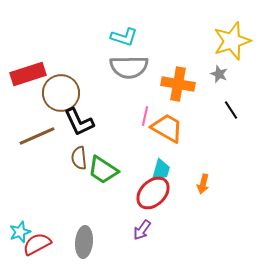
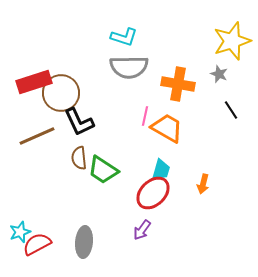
red rectangle: moved 6 px right, 8 px down
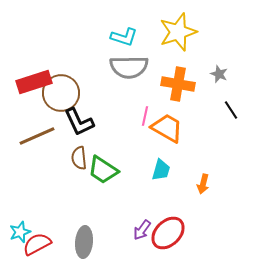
yellow star: moved 54 px left, 9 px up
red ellipse: moved 15 px right, 40 px down
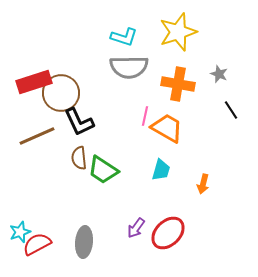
purple arrow: moved 6 px left, 2 px up
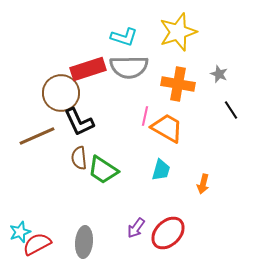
red rectangle: moved 54 px right, 13 px up
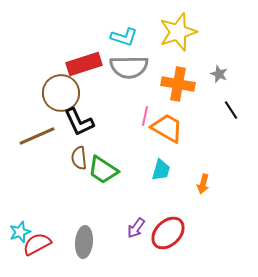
red rectangle: moved 4 px left, 5 px up
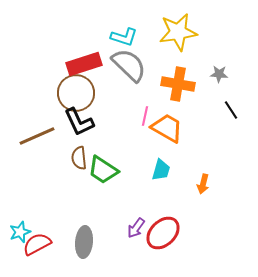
yellow star: rotated 9 degrees clockwise
gray semicircle: moved 2 px up; rotated 135 degrees counterclockwise
gray star: rotated 18 degrees counterclockwise
brown circle: moved 15 px right
red ellipse: moved 5 px left
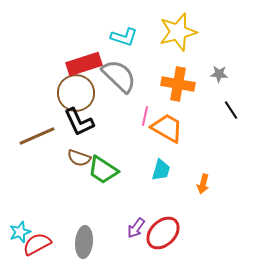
yellow star: rotated 6 degrees counterclockwise
gray semicircle: moved 10 px left, 11 px down
brown semicircle: rotated 65 degrees counterclockwise
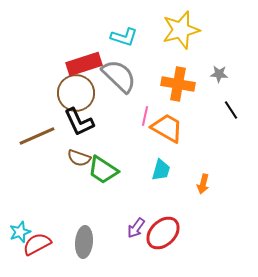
yellow star: moved 3 px right, 2 px up
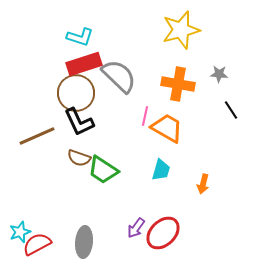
cyan L-shape: moved 44 px left
